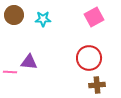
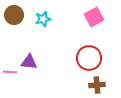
cyan star: rotated 14 degrees counterclockwise
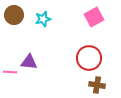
brown cross: rotated 14 degrees clockwise
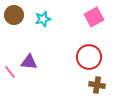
red circle: moved 1 px up
pink line: rotated 48 degrees clockwise
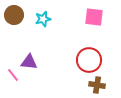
pink square: rotated 36 degrees clockwise
red circle: moved 3 px down
pink line: moved 3 px right, 3 px down
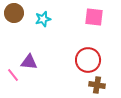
brown circle: moved 2 px up
red circle: moved 1 px left
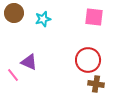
purple triangle: rotated 18 degrees clockwise
brown cross: moved 1 px left, 1 px up
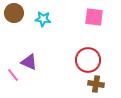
cyan star: rotated 21 degrees clockwise
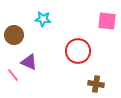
brown circle: moved 22 px down
pink square: moved 13 px right, 4 px down
red circle: moved 10 px left, 9 px up
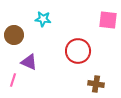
pink square: moved 1 px right, 1 px up
pink line: moved 5 px down; rotated 56 degrees clockwise
